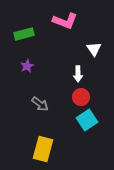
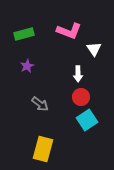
pink L-shape: moved 4 px right, 10 px down
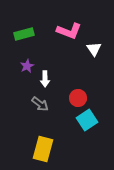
white arrow: moved 33 px left, 5 px down
red circle: moved 3 px left, 1 px down
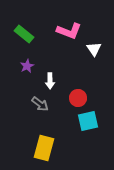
green rectangle: rotated 54 degrees clockwise
white arrow: moved 5 px right, 2 px down
cyan square: moved 1 px right, 1 px down; rotated 20 degrees clockwise
yellow rectangle: moved 1 px right, 1 px up
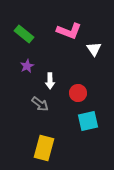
red circle: moved 5 px up
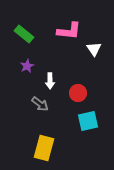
pink L-shape: rotated 15 degrees counterclockwise
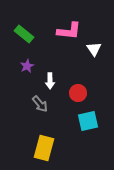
gray arrow: rotated 12 degrees clockwise
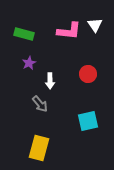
green rectangle: rotated 24 degrees counterclockwise
white triangle: moved 1 px right, 24 px up
purple star: moved 2 px right, 3 px up
red circle: moved 10 px right, 19 px up
yellow rectangle: moved 5 px left
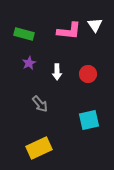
white arrow: moved 7 px right, 9 px up
cyan square: moved 1 px right, 1 px up
yellow rectangle: rotated 50 degrees clockwise
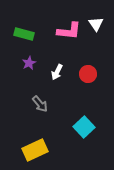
white triangle: moved 1 px right, 1 px up
white arrow: rotated 28 degrees clockwise
cyan square: moved 5 px left, 7 px down; rotated 30 degrees counterclockwise
yellow rectangle: moved 4 px left, 2 px down
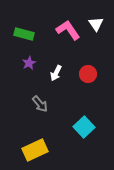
pink L-shape: moved 1 px left, 1 px up; rotated 130 degrees counterclockwise
white arrow: moved 1 px left, 1 px down
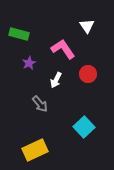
white triangle: moved 9 px left, 2 px down
pink L-shape: moved 5 px left, 19 px down
green rectangle: moved 5 px left
white arrow: moved 7 px down
